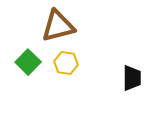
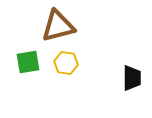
green square: rotated 35 degrees clockwise
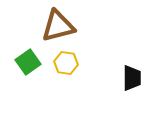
green square: rotated 25 degrees counterclockwise
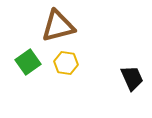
black trapezoid: rotated 24 degrees counterclockwise
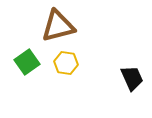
green square: moved 1 px left
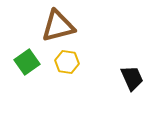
yellow hexagon: moved 1 px right, 1 px up
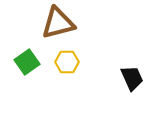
brown triangle: moved 3 px up
yellow hexagon: rotated 10 degrees counterclockwise
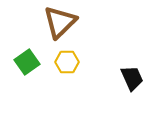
brown triangle: moved 2 px right, 1 px up; rotated 30 degrees counterclockwise
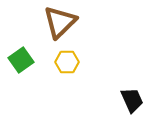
green square: moved 6 px left, 2 px up
black trapezoid: moved 22 px down
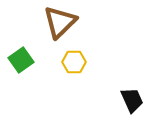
yellow hexagon: moved 7 px right
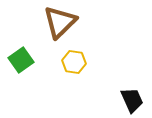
yellow hexagon: rotated 10 degrees clockwise
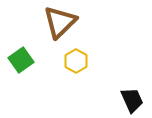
yellow hexagon: moved 2 px right, 1 px up; rotated 20 degrees clockwise
